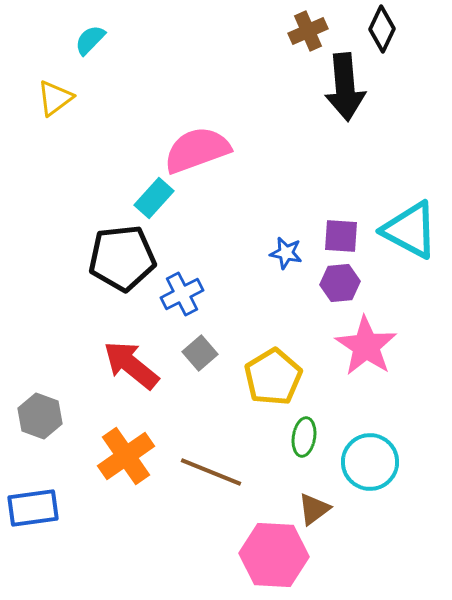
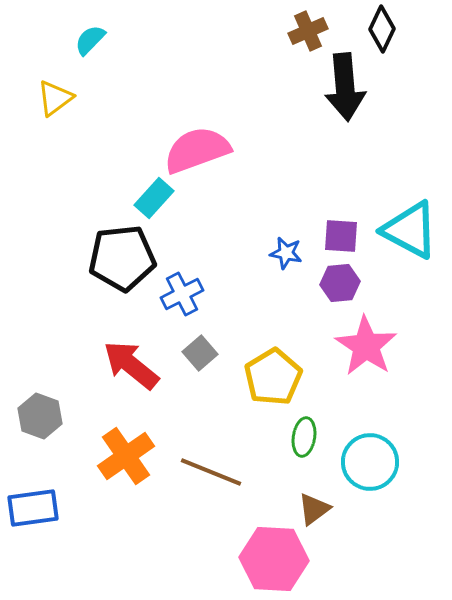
pink hexagon: moved 4 px down
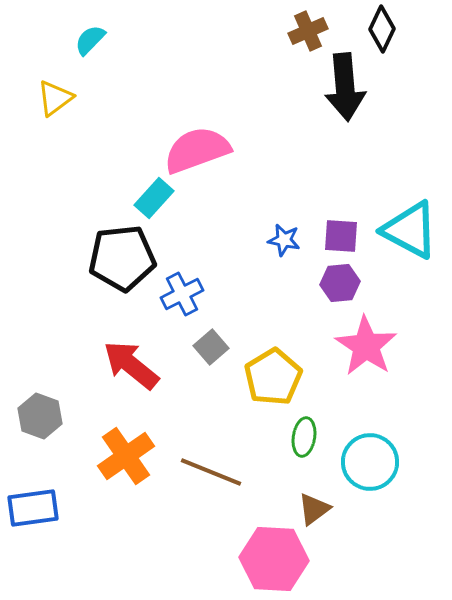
blue star: moved 2 px left, 13 px up
gray square: moved 11 px right, 6 px up
